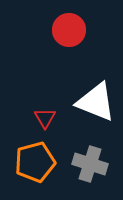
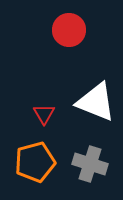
red triangle: moved 1 px left, 4 px up
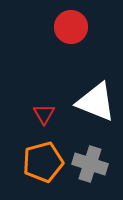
red circle: moved 2 px right, 3 px up
orange pentagon: moved 8 px right
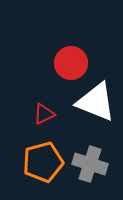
red circle: moved 36 px down
red triangle: rotated 35 degrees clockwise
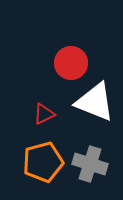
white triangle: moved 1 px left
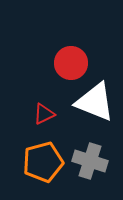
gray cross: moved 3 px up
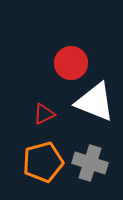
gray cross: moved 2 px down
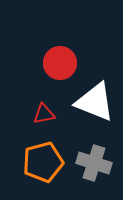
red circle: moved 11 px left
red triangle: rotated 15 degrees clockwise
gray cross: moved 4 px right
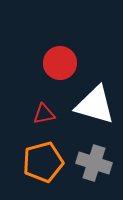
white triangle: moved 3 px down; rotated 6 degrees counterclockwise
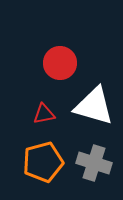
white triangle: moved 1 px left, 1 px down
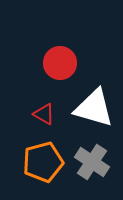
white triangle: moved 2 px down
red triangle: rotated 40 degrees clockwise
gray cross: moved 2 px left, 1 px up; rotated 16 degrees clockwise
